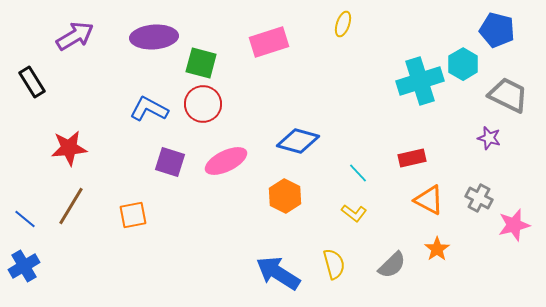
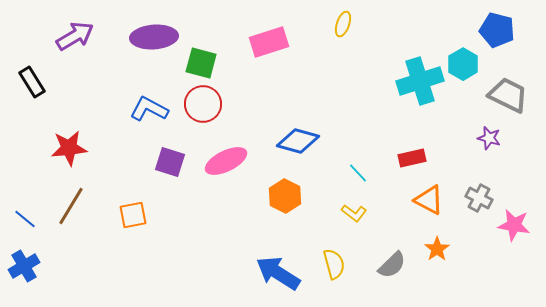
pink star: rotated 24 degrees clockwise
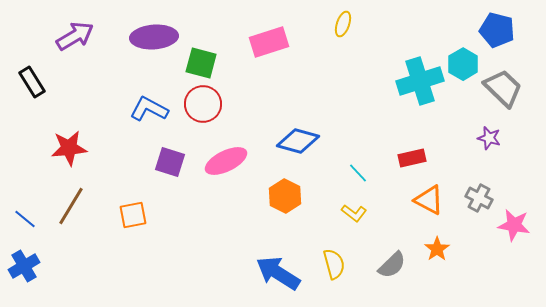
gray trapezoid: moved 5 px left, 7 px up; rotated 18 degrees clockwise
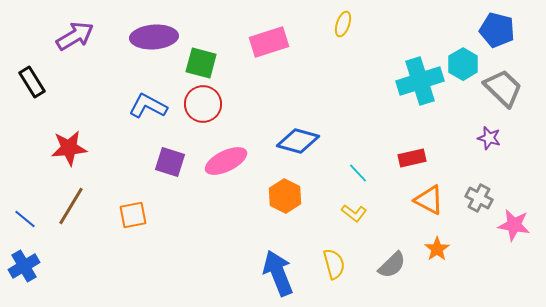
blue L-shape: moved 1 px left, 3 px up
blue arrow: rotated 36 degrees clockwise
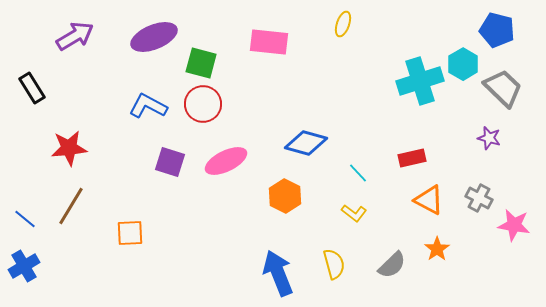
purple ellipse: rotated 18 degrees counterclockwise
pink rectangle: rotated 24 degrees clockwise
black rectangle: moved 6 px down
blue diamond: moved 8 px right, 2 px down
orange square: moved 3 px left, 18 px down; rotated 8 degrees clockwise
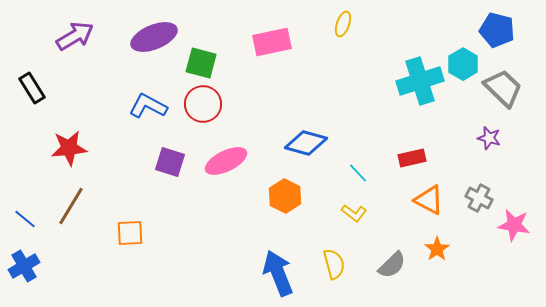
pink rectangle: moved 3 px right; rotated 18 degrees counterclockwise
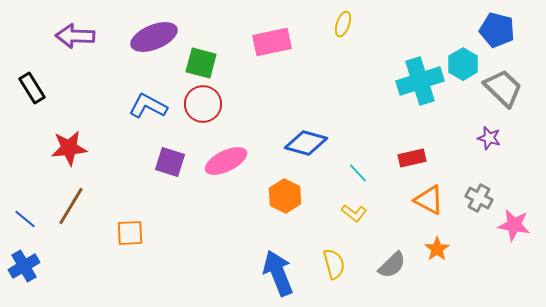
purple arrow: rotated 147 degrees counterclockwise
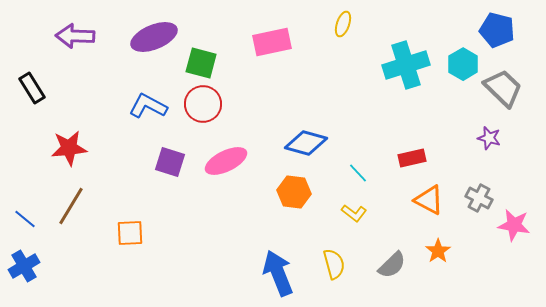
cyan cross: moved 14 px left, 16 px up
orange hexagon: moved 9 px right, 4 px up; rotated 20 degrees counterclockwise
orange star: moved 1 px right, 2 px down
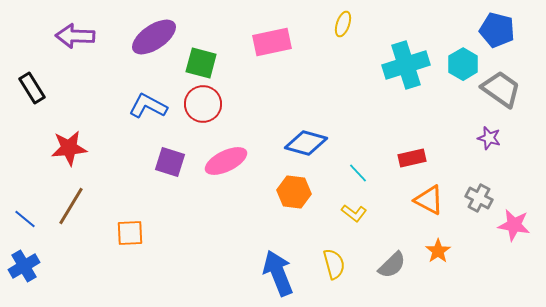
purple ellipse: rotated 12 degrees counterclockwise
gray trapezoid: moved 2 px left, 1 px down; rotated 9 degrees counterclockwise
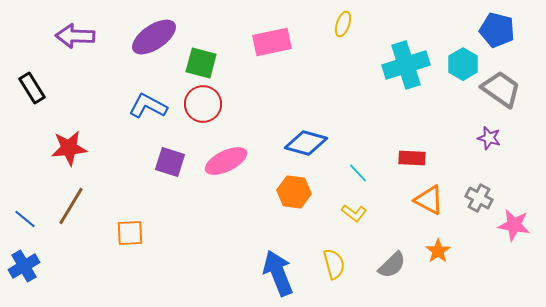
red rectangle: rotated 16 degrees clockwise
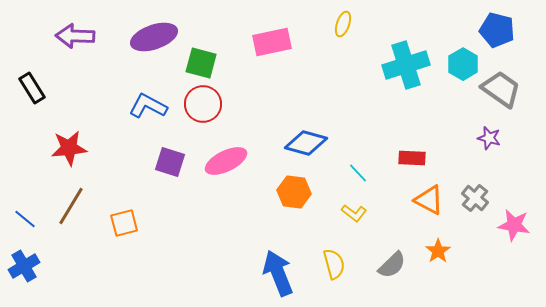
purple ellipse: rotated 15 degrees clockwise
gray cross: moved 4 px left; rotated 12 degrees clockwise
orange square: moved 6 px left, 10 px up; rotated 12 degrees counterclockwise
